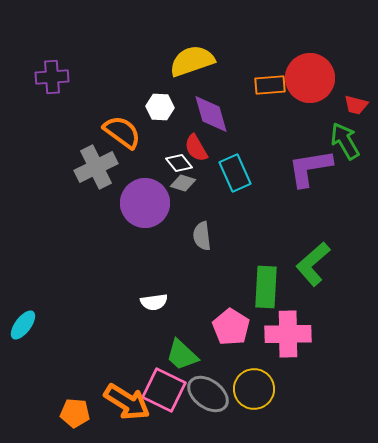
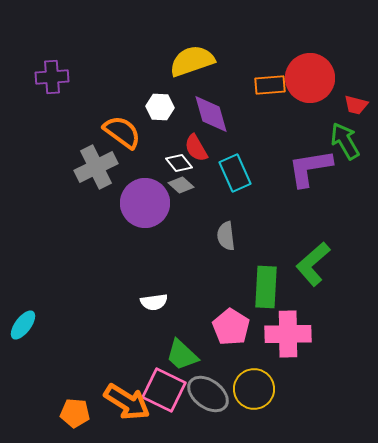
gray diamond: moved 2 px left, 2 px down; rotated 25 degrees clockwise
gray semicircle: moved 24 px right
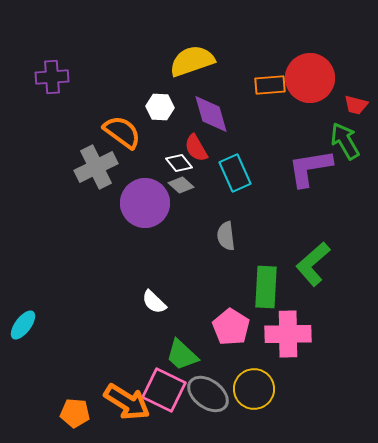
white semicircle: rotated 52 degrees clockwise
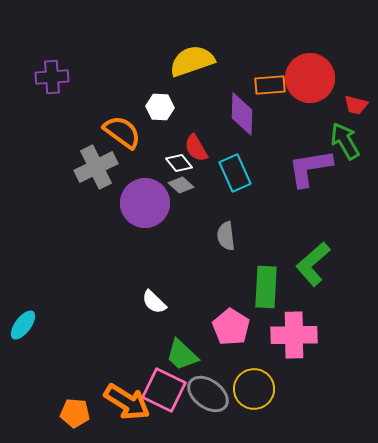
purple diamond: moved 31 px right; rotated 18 degrees clockwise
pink cross: moved 6 px right, 1 px down
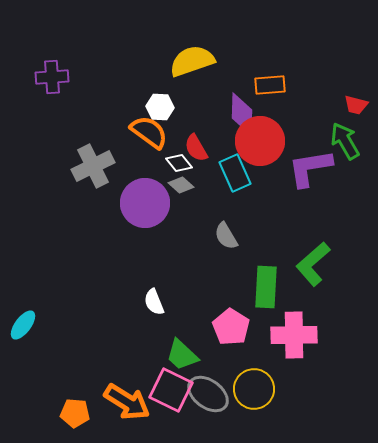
red circle: moved 50 px left, 63 px down
orange semicircle: moved 27 px right
gray cross: moved 3 px left, 1 px up
gray semicircle: rotated 24 degrees counterclockwise
white semicircle: rotated 24 degrees clockwise
pink square: moved 7 px right
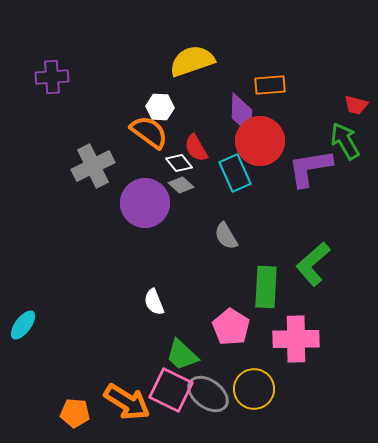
pink cross: moved 2 px right, 4 px down
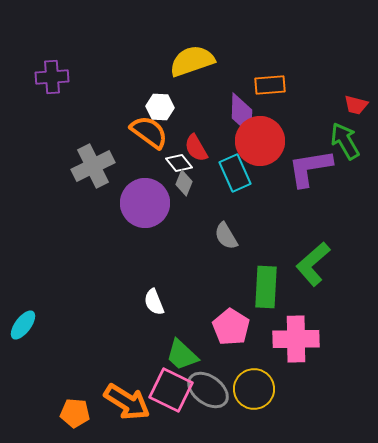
gray diamond: moved 3 px right, 2 px up; rotated 70 degrees clockwise
gray ellipse: moved 4 px up
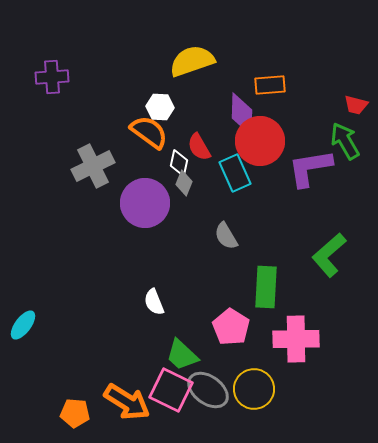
red semicircle: moved 3 px right, 1 px up
white diamond: rotated 52 degrees clockwise
green L-shape: moved 16 px right, 9 px up
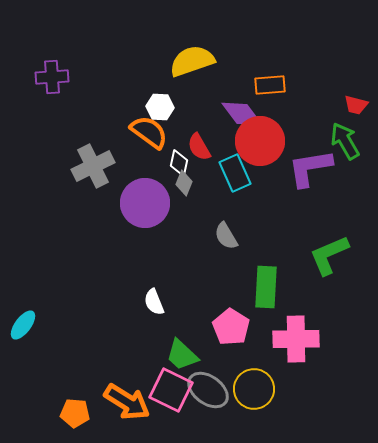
purple diamond: rotated 39 degrees counterclockwise
green L-shape: rotated 18 degrees clockwise
